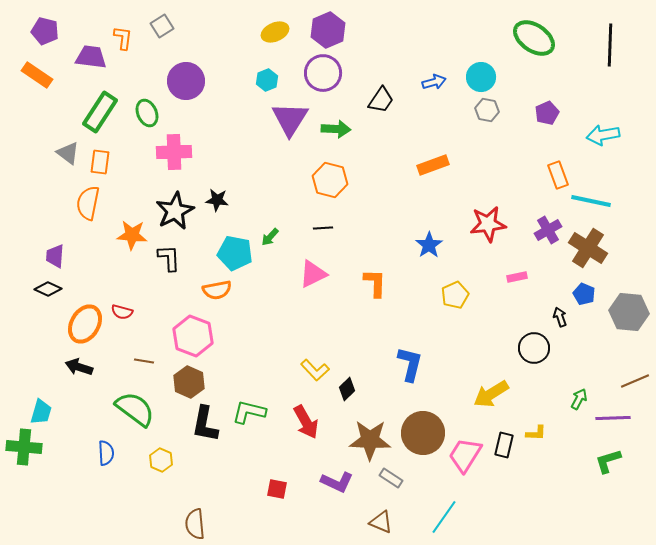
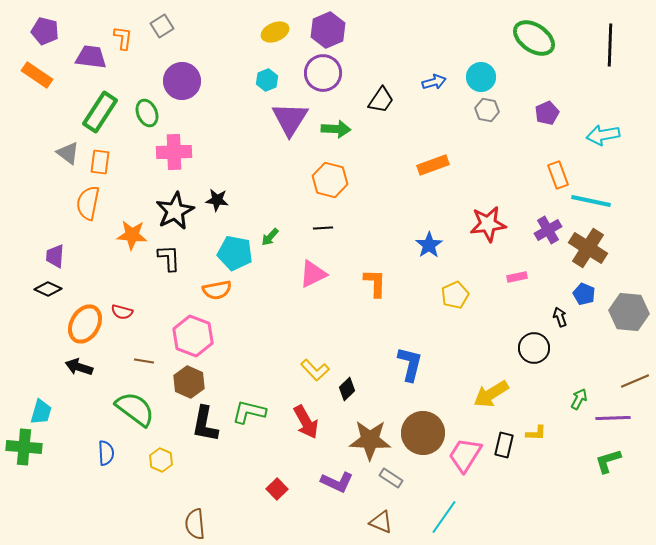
purple circle at (186, 81): moved 4 px left
red square at (277, 489): rotated 35 degrees clockwise
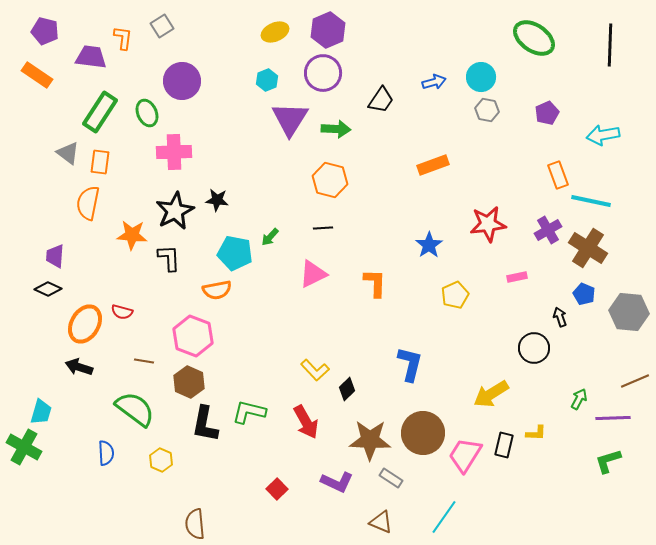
green cross at (24, 447): rotated 24 degrees clockwise
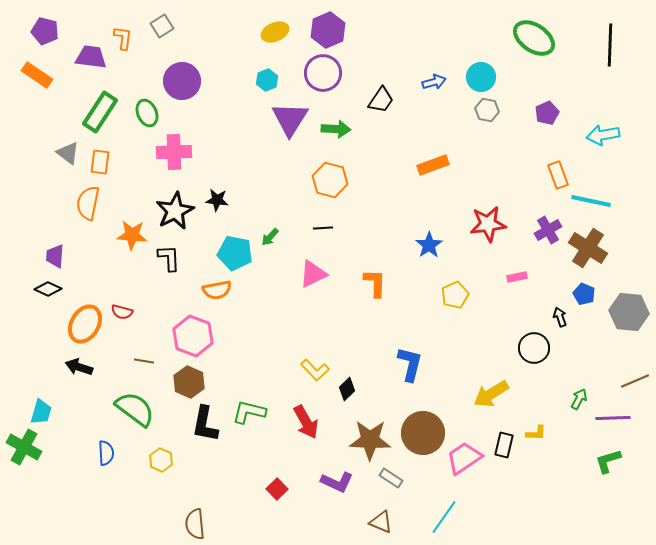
pink trapezoid at (465, 455): moved 1 px left, 3 px down; rotated 24 degrees clockwise
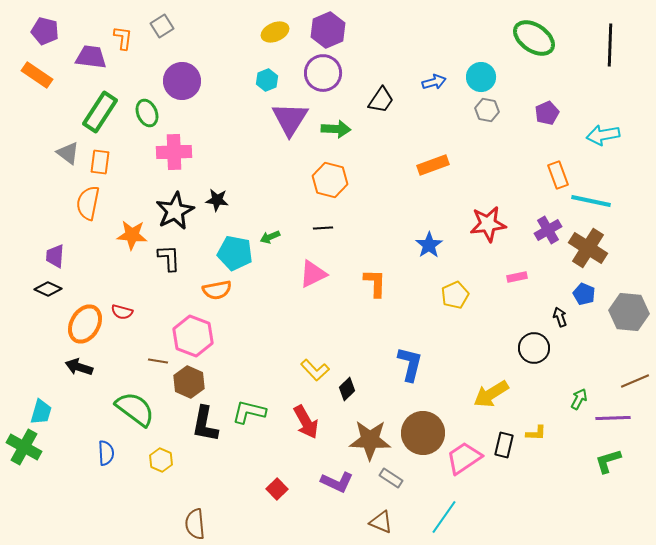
green arrow at (270, 237): rotated 24 degrees clockwise
brown line at (144, 361): moved 14 px right
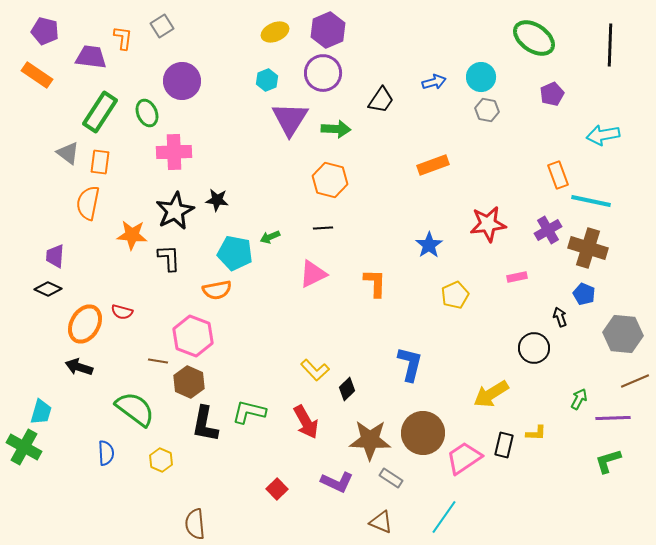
purple pentagon at (547, 113): moved 5 px right, 19 px up
brown cross at (588, 248): rotated 15 degrees counterclockwise
gray hexagon at (629, 312): moved 6 px left, 22 px down
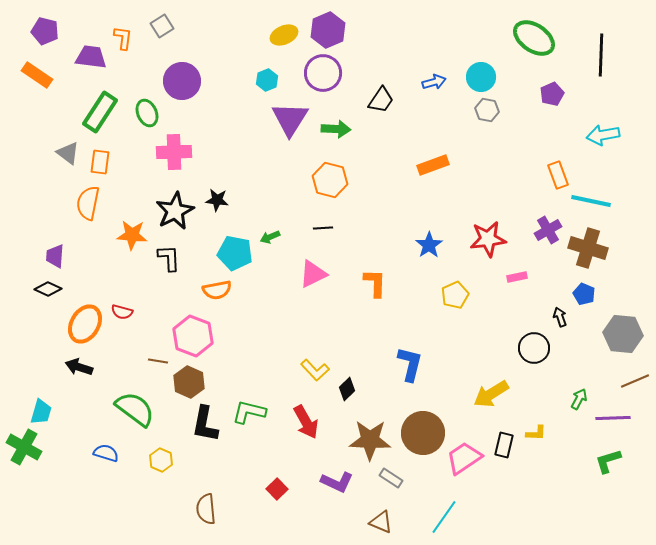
yellow ellipse at (275, 32): moved 9 px right, 3 px down
black line at (610, 45): moved 9 px left, 10 px down
red star at (488, 224): moved 15 px down
blue semicircle at (106, 453): rotated 70 degrees counterclockwise
brown semicircle at (195, 524): moved 11 px right, 15 px up
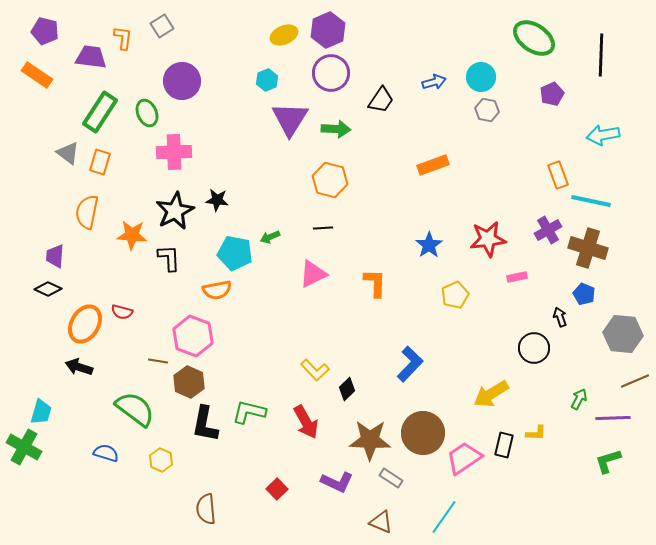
purple circle at (323, 73): moved 8 px right
orange rectangle at (100, 162): rotated 10 degrees clockwise
orange semicircle at (88, 203): moved 1 px left, 9 px down
blue L-shape at (410, 364): rotated 30 degrees clockwise
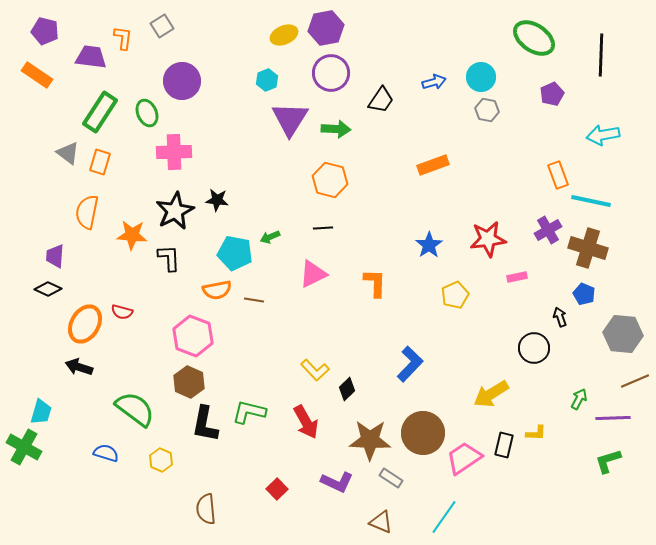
purple hexagon at (328, 30): moved 2 px left, 2 px up; rotated 12 degrees clockwise
brown line at (158, 361): moved 96 px right, 61 px up
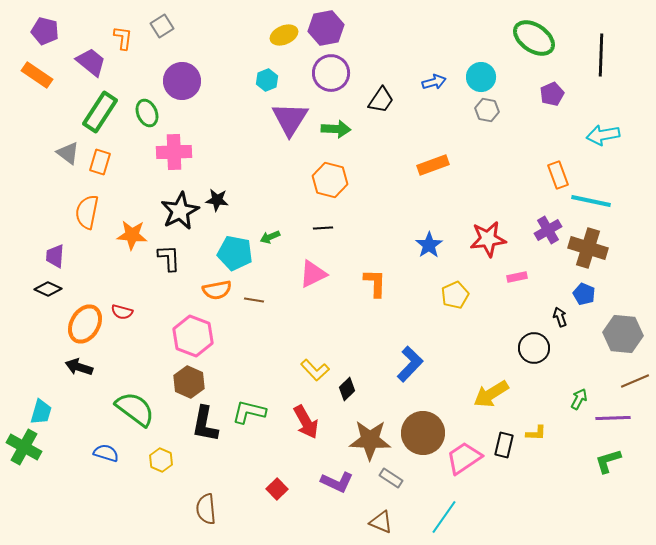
purple trapezoid at (91, 57): moved 5 px down; rotated 32 degrees clockwise
black star at (175, 211): moved 5 px right
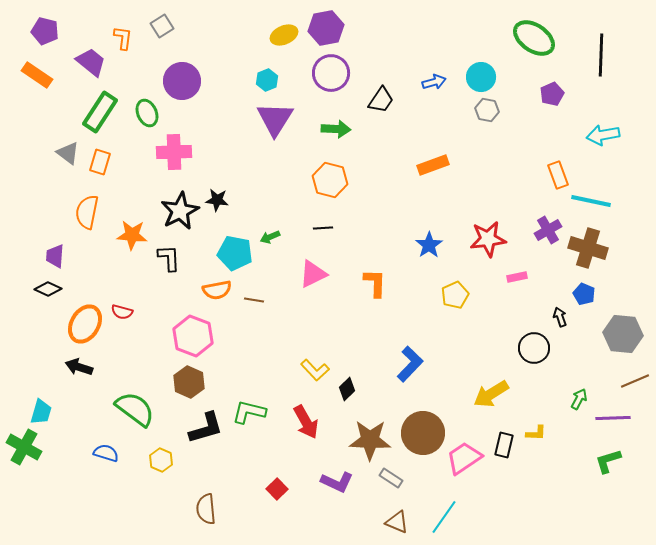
purple triangle at (290, 119): moved 15 px left
black L-shape at (205, 424): moved 1 px right, 4 px down; rotated 117 degrees counterclockwise
brown triangle at (381, 522): moved 16 px right
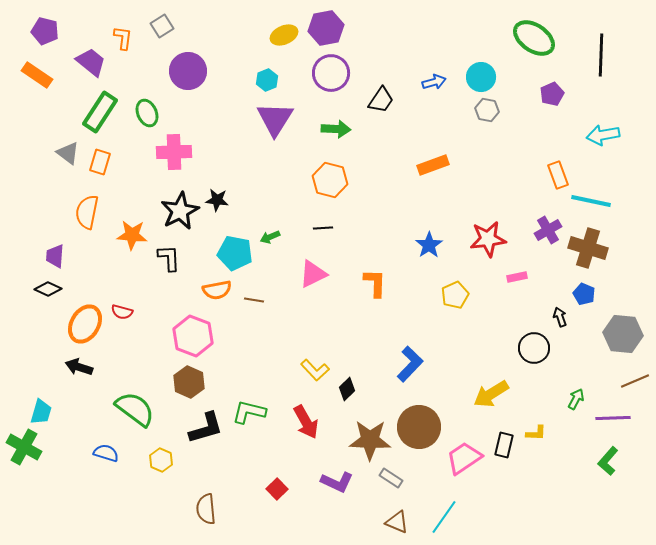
purple circle at (182, 81): moved 6 px right, 10 px up
green arrow at (579, 399): moved 3 px left
brown circle at (423, 433): moved 4 px left, 6 px up
green L-shape at (608, 461): rotated 32 degrees counterclockwise
